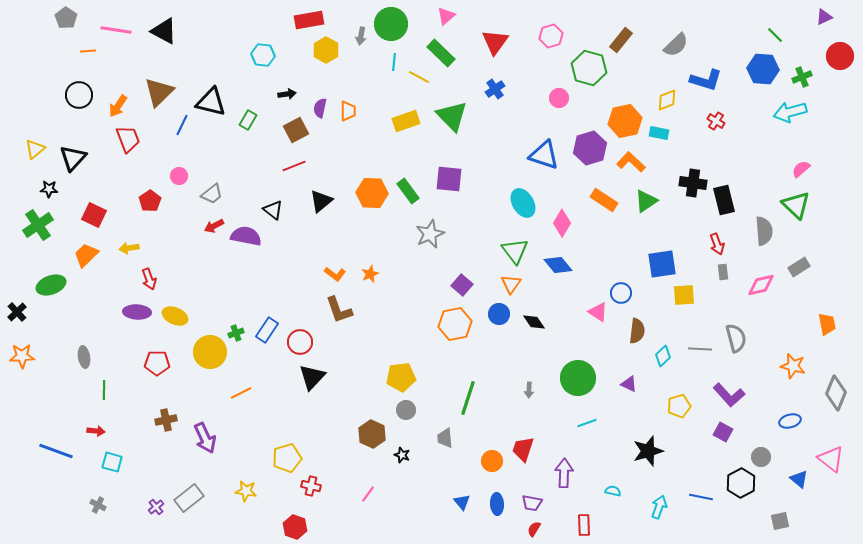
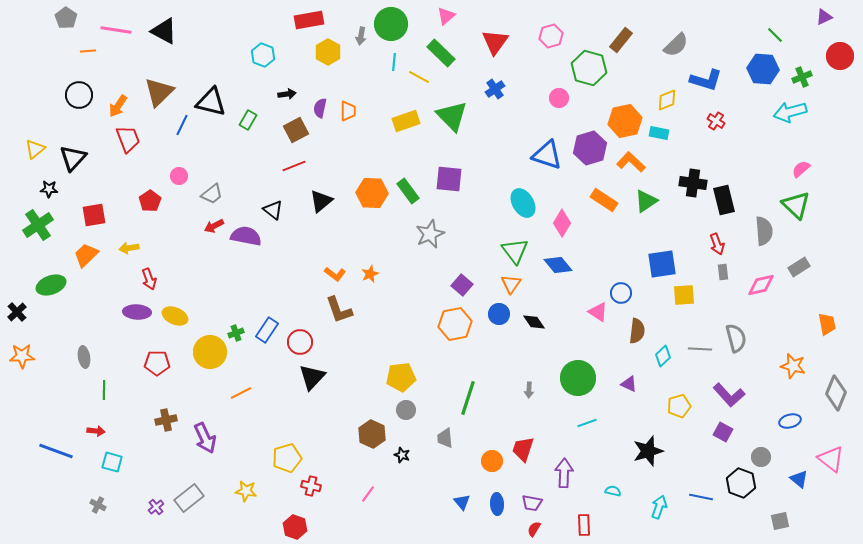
yellow hexagon at (326, 50): moved 2 px right, 2 px down
cyan hexagon at (263, 55): rotated 15 degrees clockwise
blue triangle at (544, 155): moved 3 px right
red square at (94, 215): rotated 35 degrees counterclockwise
black hexagon at (741, 483): rotated 12 degrees counterclockwise
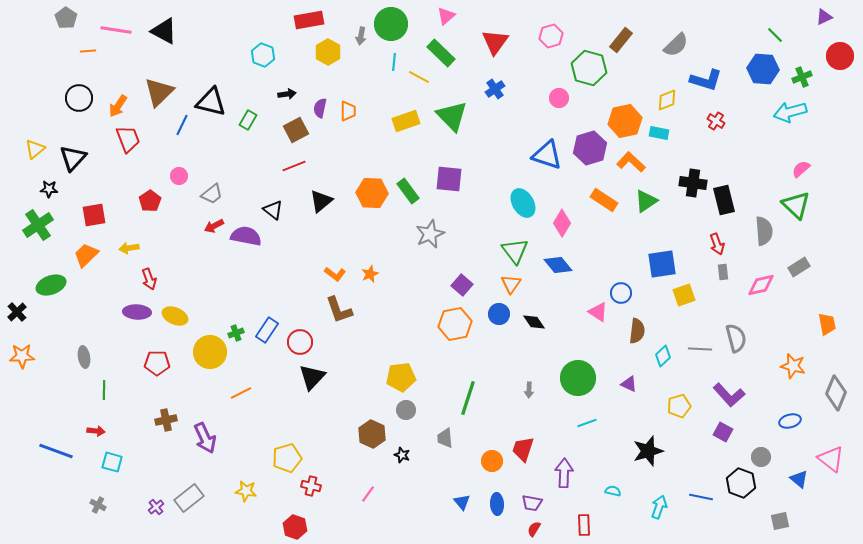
black circle at (79, 95): moved 3 px down
yellow square at (684, 295): rotated 15 degrees counterclockwise
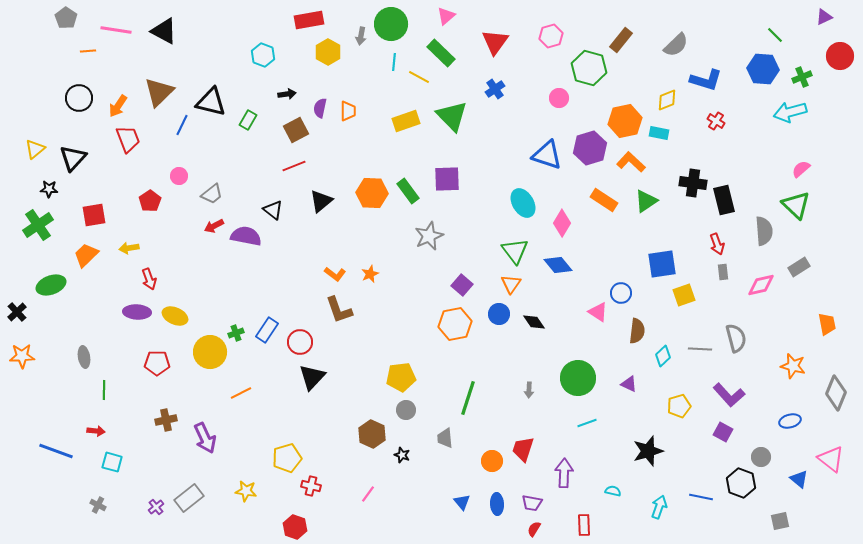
purple square at (449, 179): moved 2 px left; rotated 8 degrees counterclockwise
gray star at (430, 234): moved 1 px left, 2 px down
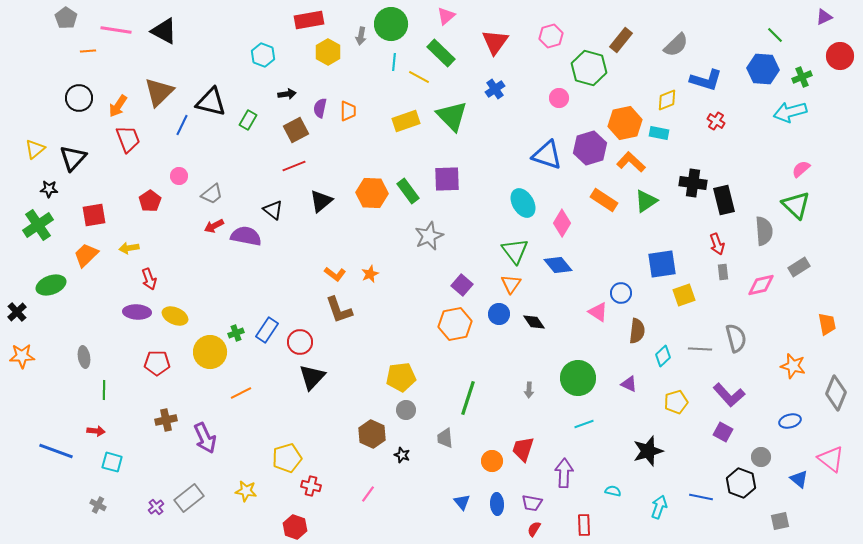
orange hexagon at (625, 121): moved 2 px down
yellow pentagon at (679, 406): moved 3 px left, 4 px up
cyan line at (587, 423): moved 3 px left, 1 px down
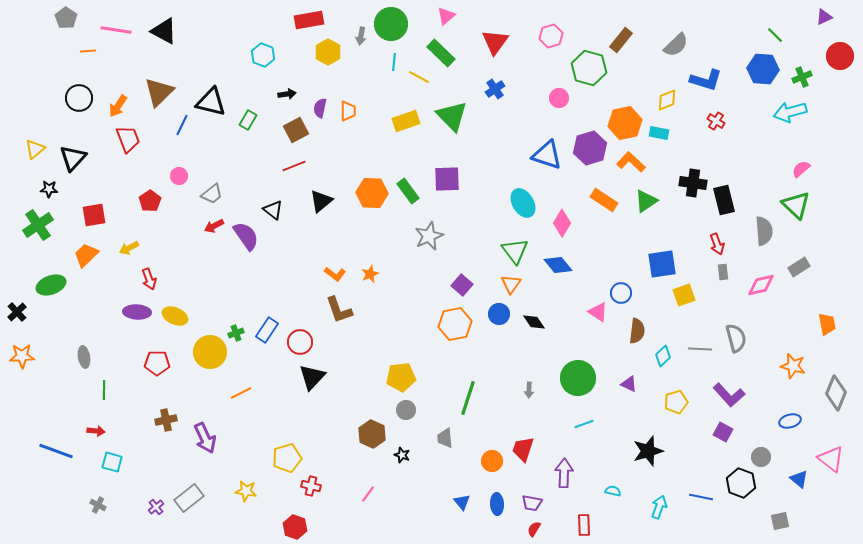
purple semicircle at (246, 236): rotated 44 degrees clockwise
yellow arrow at (129, 248): rotated 18 degrees counterclockwise
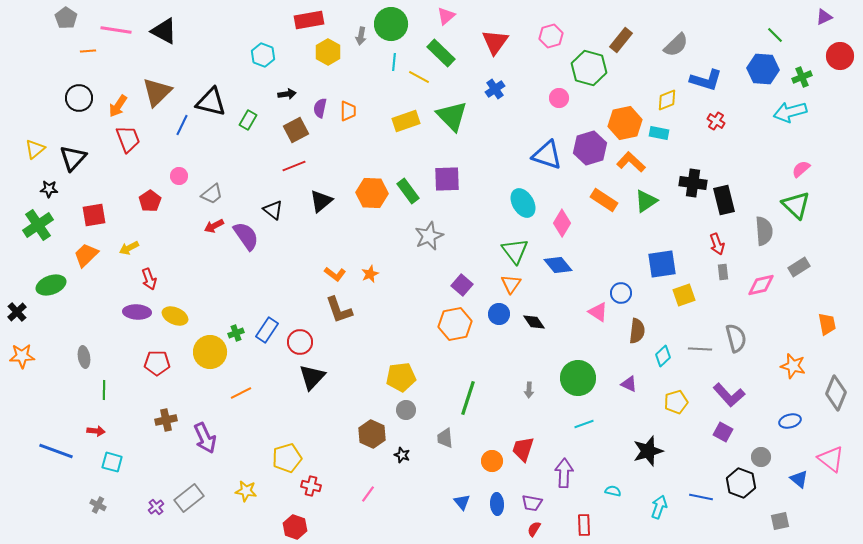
brown triangle at (159, 92): moved 2 px left
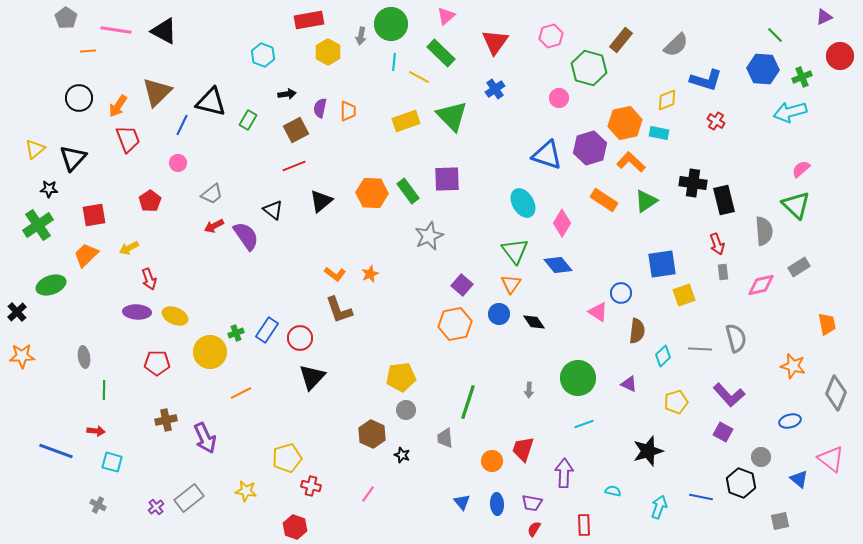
pink circle at (179, 176): moved 1 px left, 13 px up
red circle at (300, 342): moved 4 px up
green line at (468, 398): moved 4 px down
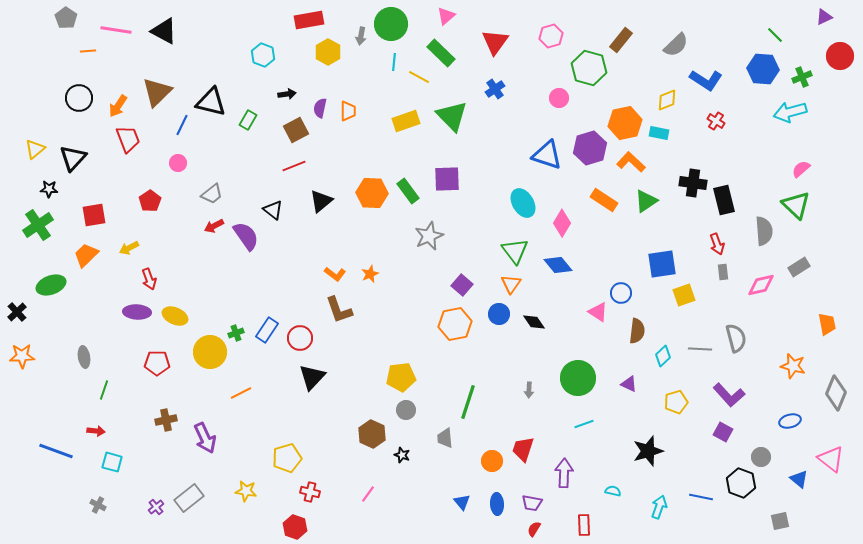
blue L-shape at (706, 80): rotated 16 degrees clockwise
green line at (104, 390): rotated 18 degrees clockwise
red cross at (311, 486): moved 1 px left, 6 px down
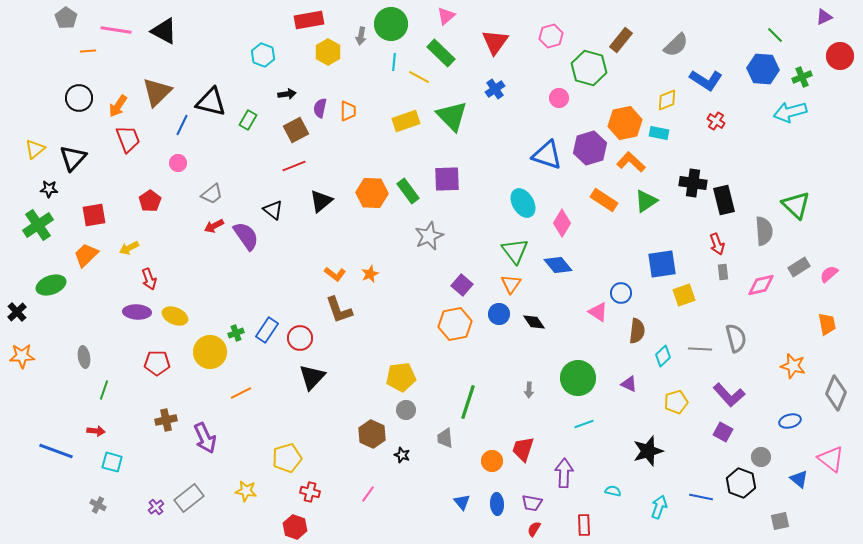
pink semicircle at (801, 169): moved 28 px right, 105 px down
